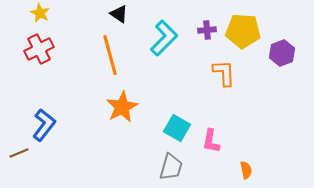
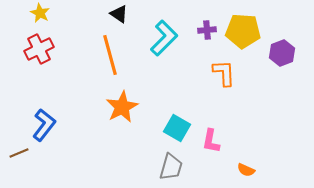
orange semicircle: rotated 126 degrees clockwise
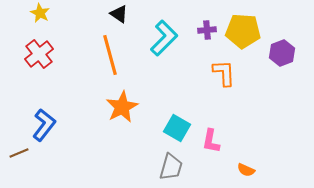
red cross: moved 5 px down; rotated 12 degrees counterclockwise
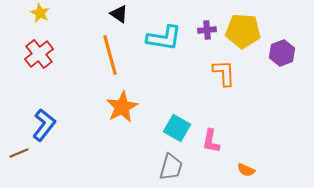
cyan L-shape: rotated 54 degrees clockwise
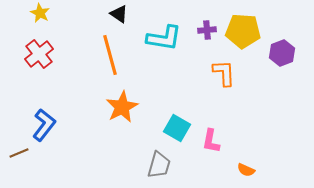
gray trapezoid: moved 12 px left, 2 px up
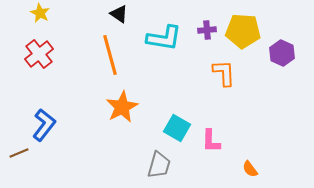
purple hexagon: rotated 15 degrees counterclockwise
pink L-shape: rotated 10 degrees counterclockwise
orange semicircle: moved 4 px right, 1 px up; rotated 30 degrees clockwise
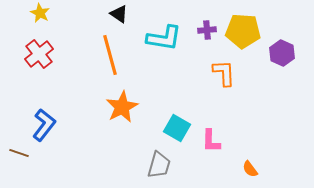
brown line: rotated 42 degrees clockwise
